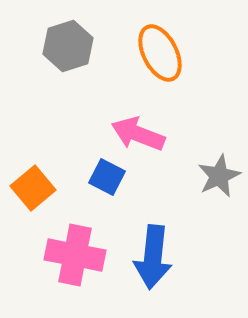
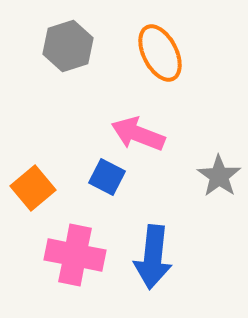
gray star: rotated 12 degrees counterclockwise
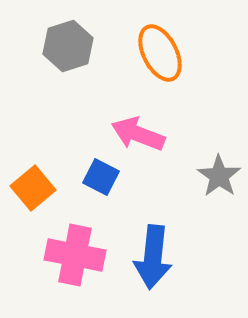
blue square: moved 6 px left
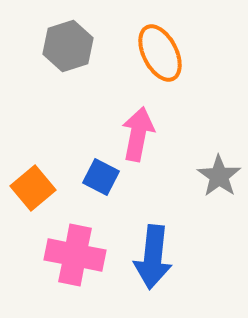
pink arrow: rotated 80 degrees clockwise
